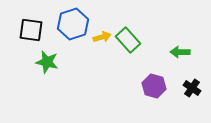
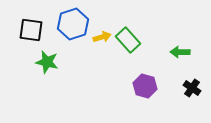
purple hexagon: moved 9 px left
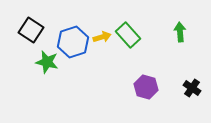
blue hexagon: moved 18 px down
black square: rotated 25 degrees clockwise
green rectangle: moved 5 px up
green arrow: moved 20 px up; rotated 84 degrees clockwise
purple hexagon: moved 1 px right, 1 px down
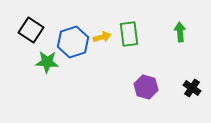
green rectangle: moved 1 px right, 1 px up; rotated 35 degrees clockwise
green star: rotated 10 degrees counterclockwise
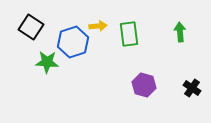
black square: moved 3 px up
yellow arrow: moved 4 px left, 11 px up; rotated 12 degrees clockwise
purple hexagon: moved 2 px left, 2 px up
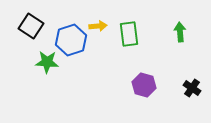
black square: moved 1 px up
blue hexagon: moved 2 px left, 2 px up
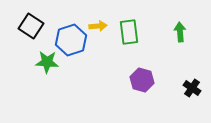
green rectangle: moved 2 px up
purple hexagon: moved 2 px left, 5 px up
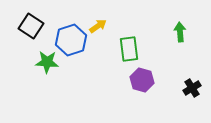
yellow arrow: rotated 30 degrees counterclockwise
green rectangle: moved 17 px down
black cross: rotated 24 degrees clockwise
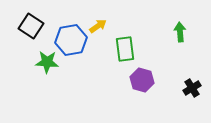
blue hexagon: rotated 8 degrees clockwise
green rectangle: moved 4 px left
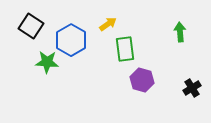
yellow arrow: moved 10 px right, 2 px up
blue hexagon: rotated 20 degrees counterclockwise
